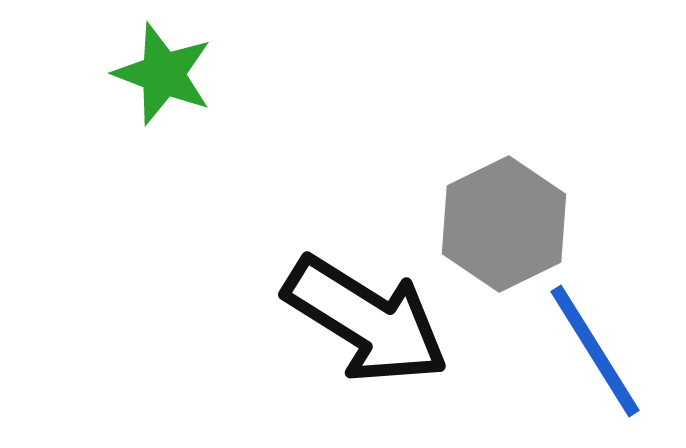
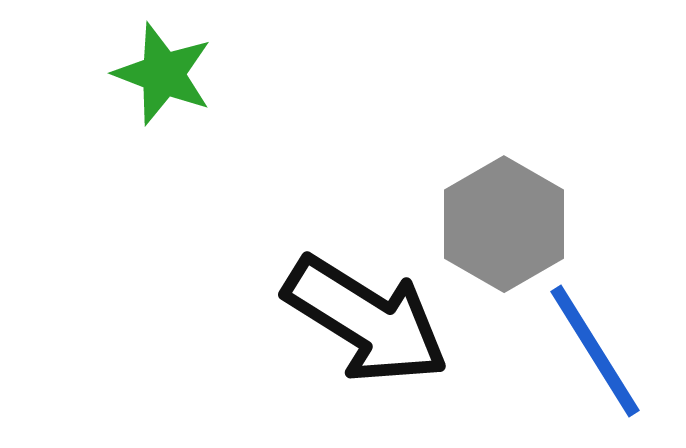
gray hexagon: rotated 4 degrees counterclockwise
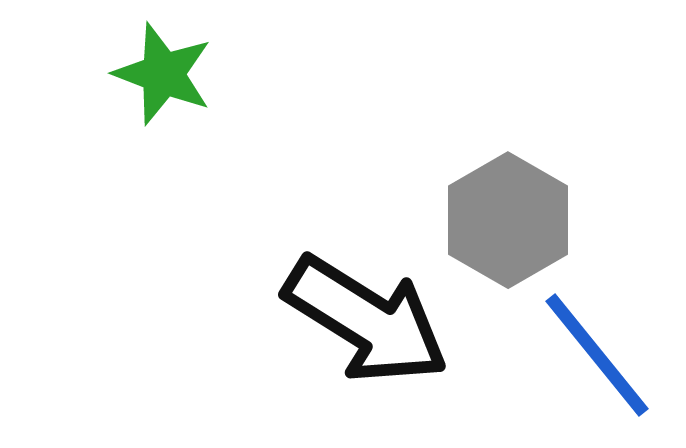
gray hexagon: moved 4 px right, 4 px up
blue line: moved 2 px right, 4 px down; rotated 7 degrees counterclockwise
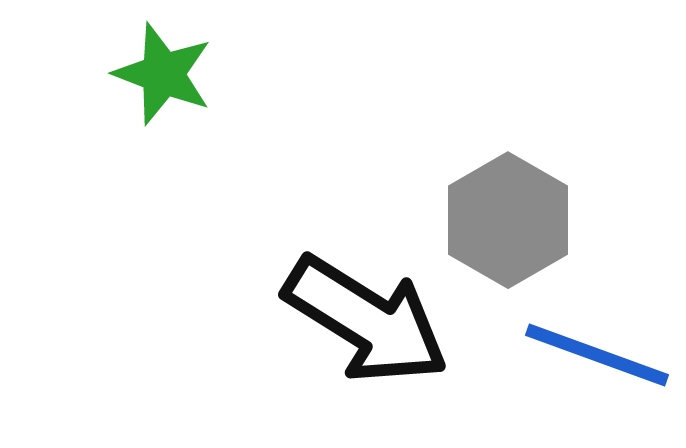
blue line: rotated 31 degrees counterclockwise
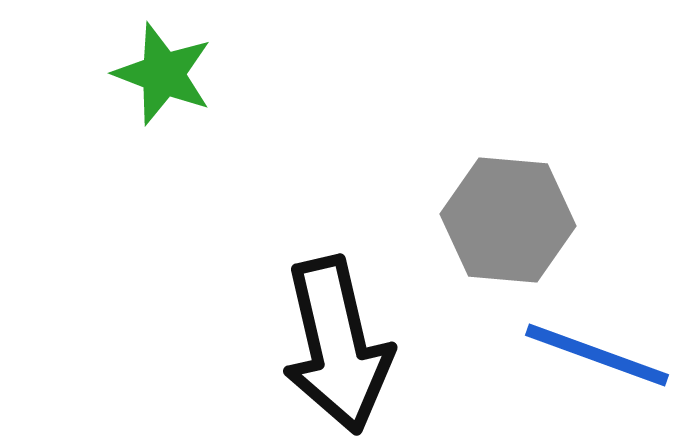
gray hexagon: rotated 25 degrees counterclockwise
black arrow: moved 29 px left, 25 px down; rotated 45 degrees clockwise
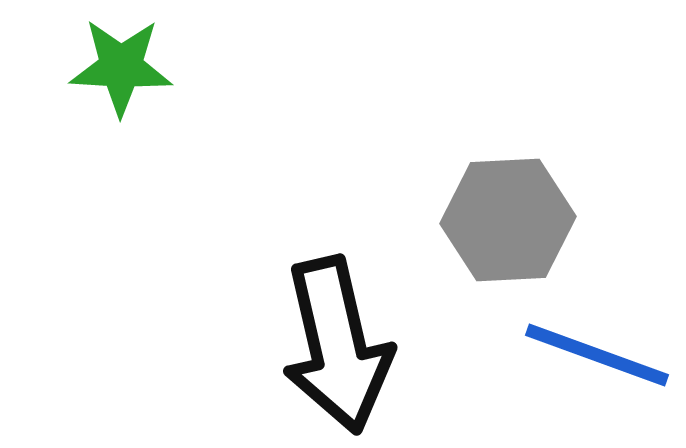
green star: moved 42 px left, 7 px up; rotated 18 degrees counterclockwise
gray hexagon: rotated 8 degrees counterclockwise
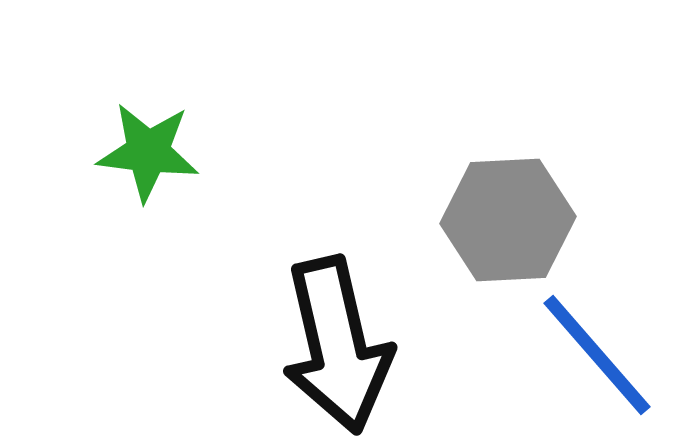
green star: moved 27 px right, 85 px down; rotated 4 degrees clockwise
blue line: rotated 29 degrees clockwise
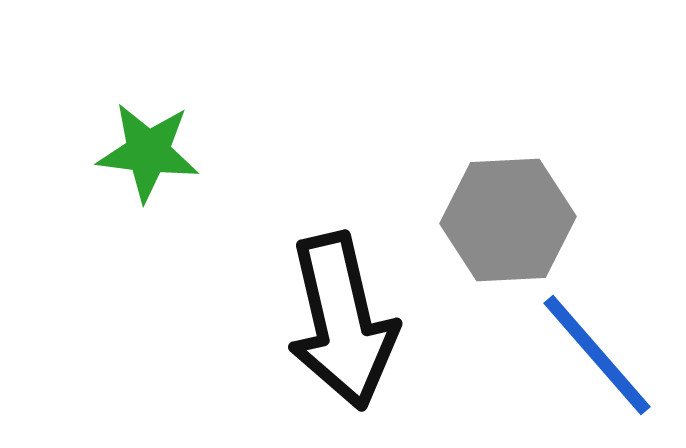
black arrow: moved 5 px right, 24 px up
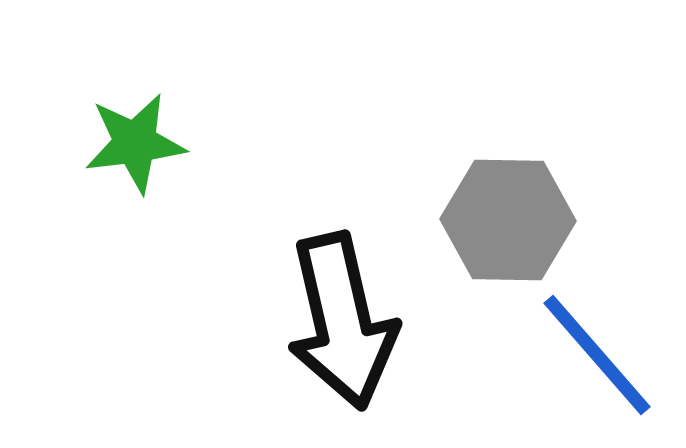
green star: moved 13 px left, 9 px up; rotated 14 degrees counterclockwise
gray hexagon: rotated 4 degrees clockwise
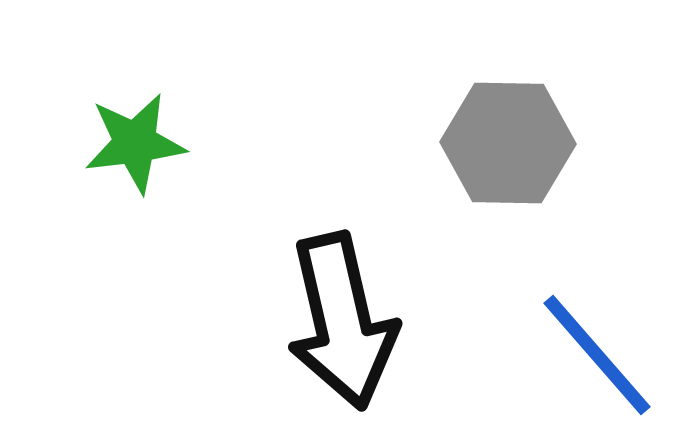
gray hexagon: moved 77 px up
